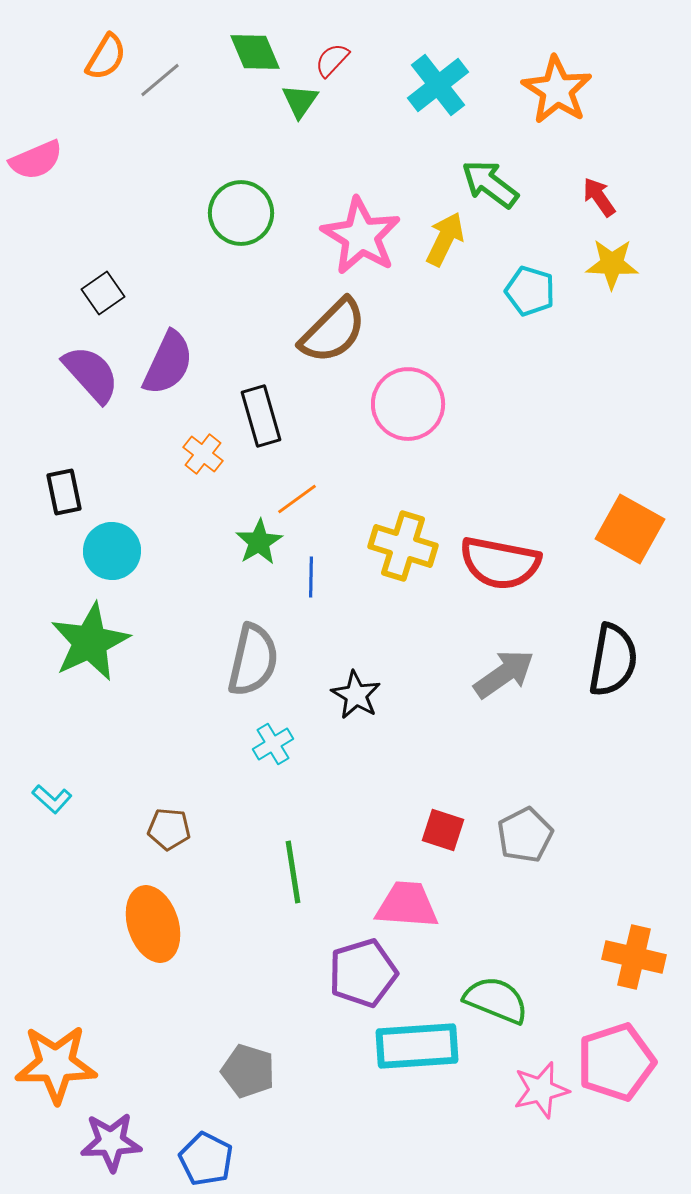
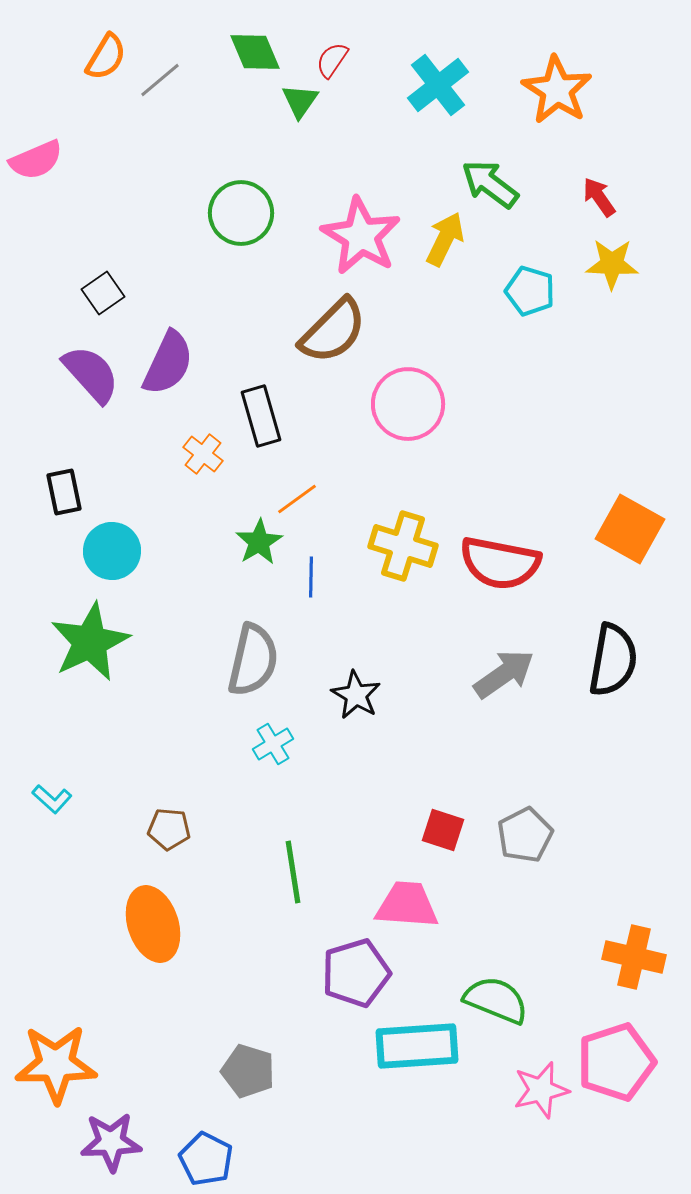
red semicircle at (332, 60): rotated 9 degrees counterclockwise
purple pentagon at (363, 973): moved 7 px left
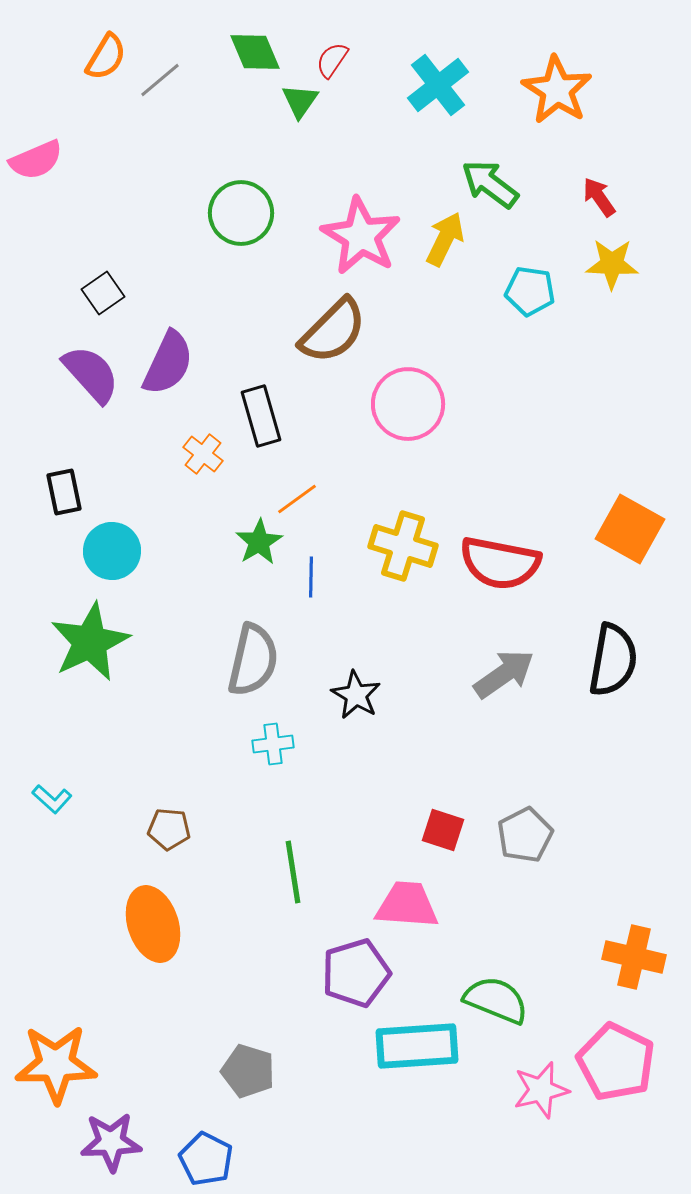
cyan pentagon at (530, 291): rotated 9 degrees counterclockwise
cyan cross at (273, 744): rotated 24 degrees clockwise
pink pentagon at (616, 1062): rotated 28 degrees counterclockwise
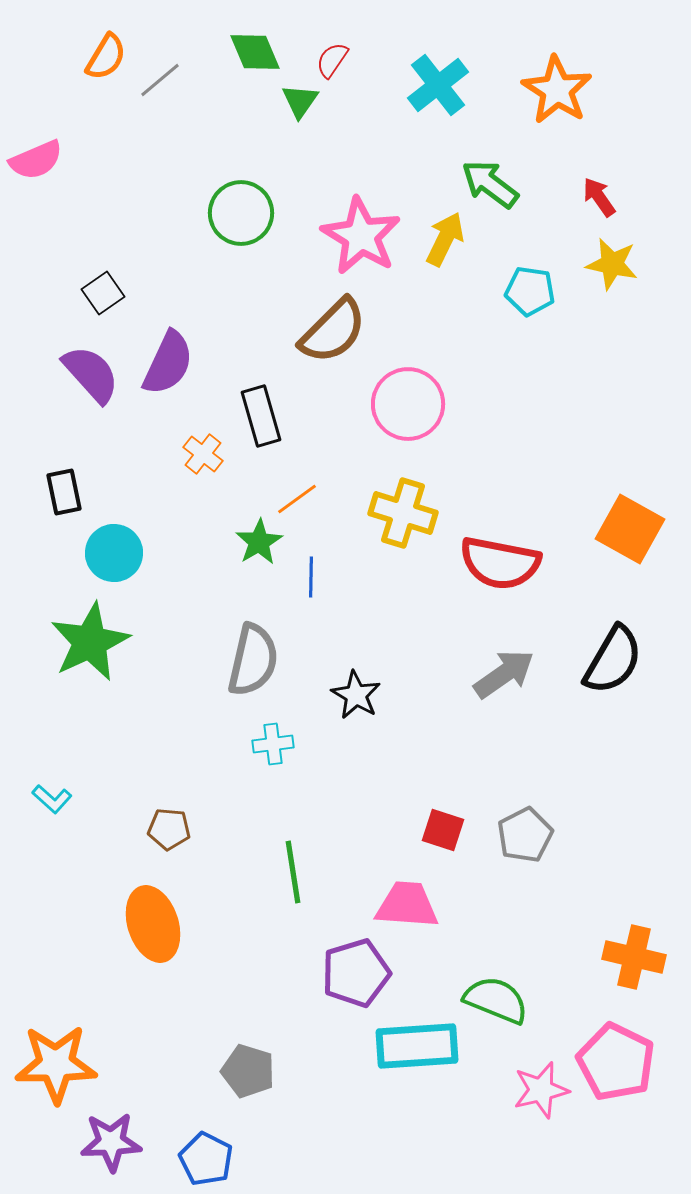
yellow star at (612, 264): rotated 10 degrees clockwise
yellow cross at (403, 546): moved 33 px up
cyan circle at (112, 551): moved 2 px right, 2 px down
black semicircle at (613, 660): rotated 20 degrees clockwise
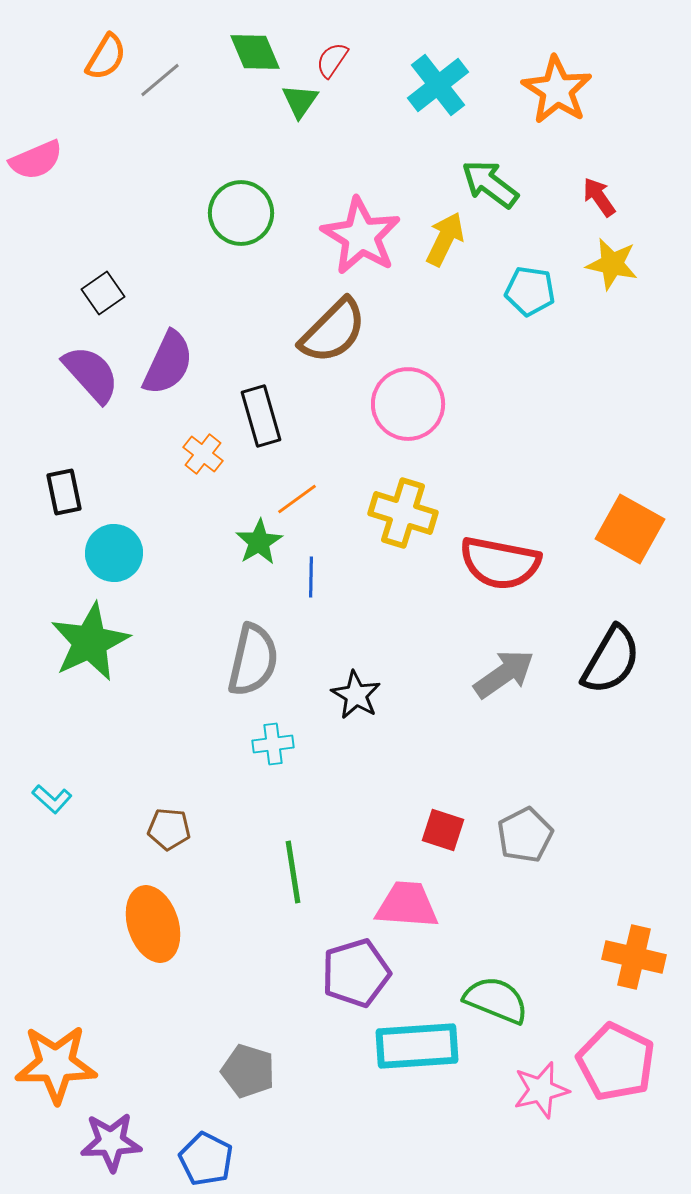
black semicircle at (613, 660): moved 2 px left
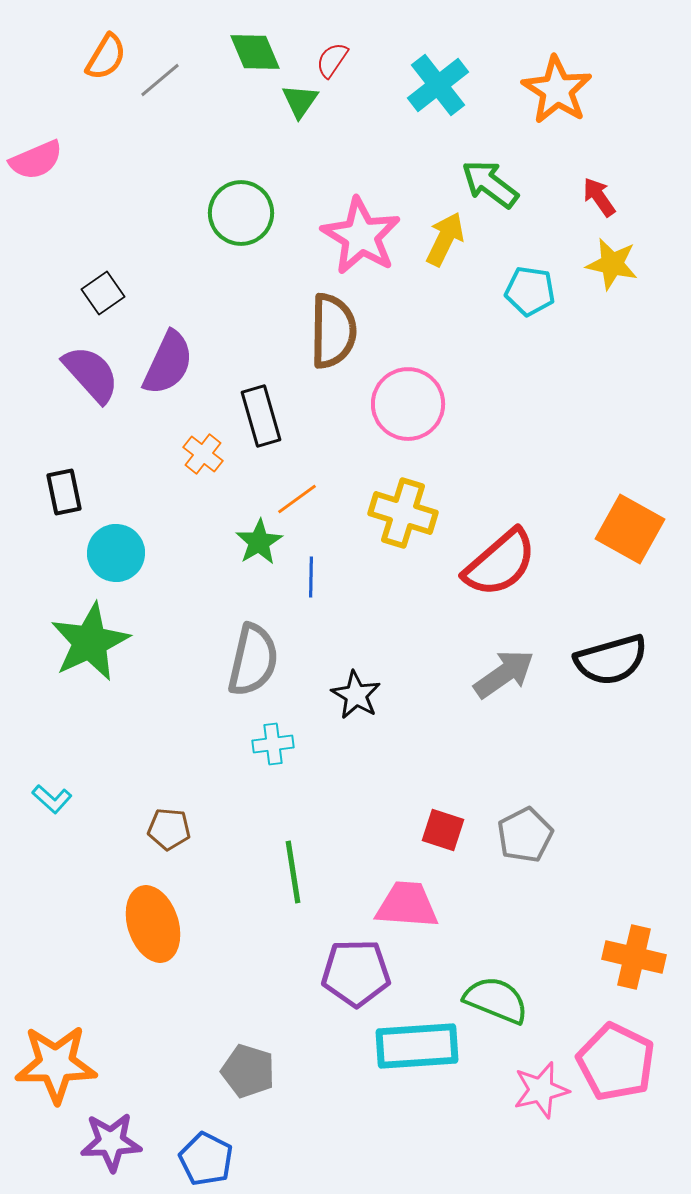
brown semicircle at (333, 331): rotated 44 degrees counterclockwise
cyan circle at (114, 553): moved 2 px right
red semicircle at (500, 563): rotated 52 degrees counterclockwise
black semicircle at (611, 660): rotated 44 degrees clockwise
purple pentagon at (356, 973): rotated 16 degrees clockwise
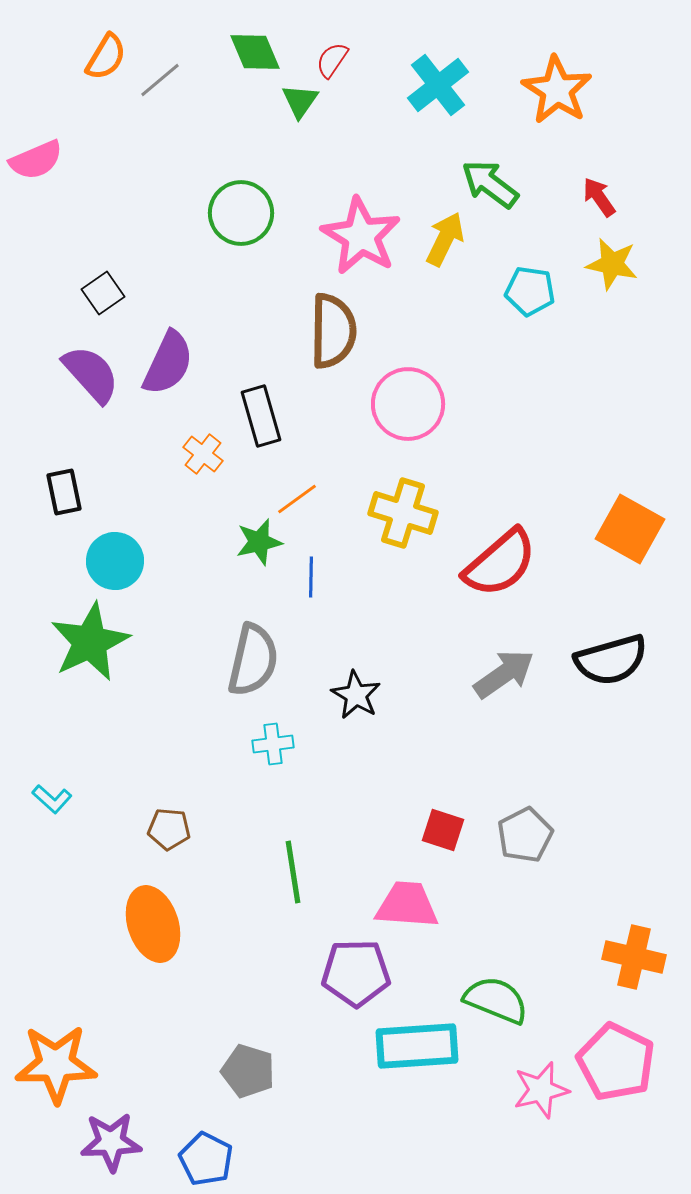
green star at (259, 542): rotated 18 degrees clockwise
cyan circle at (116, 553): moved 1 px left, 8 px down
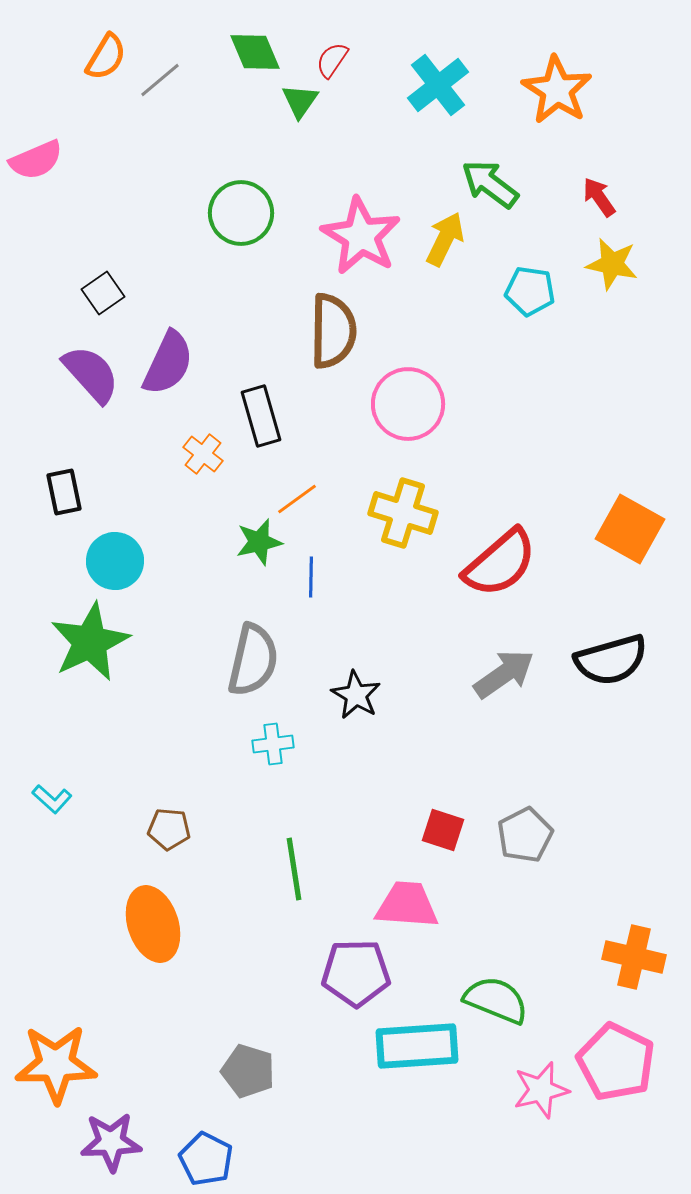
green line at (293, 872): moved 1 px right, 3 px up
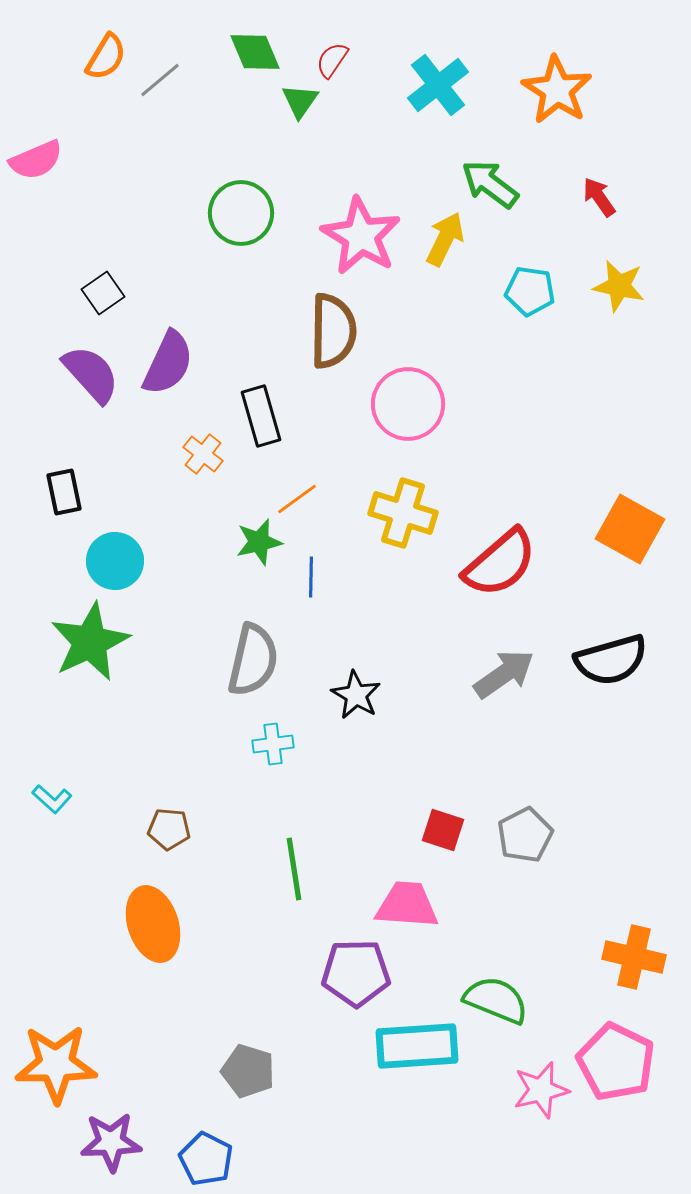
yellow star at (612, 264): moved 7 px right, 22 px down
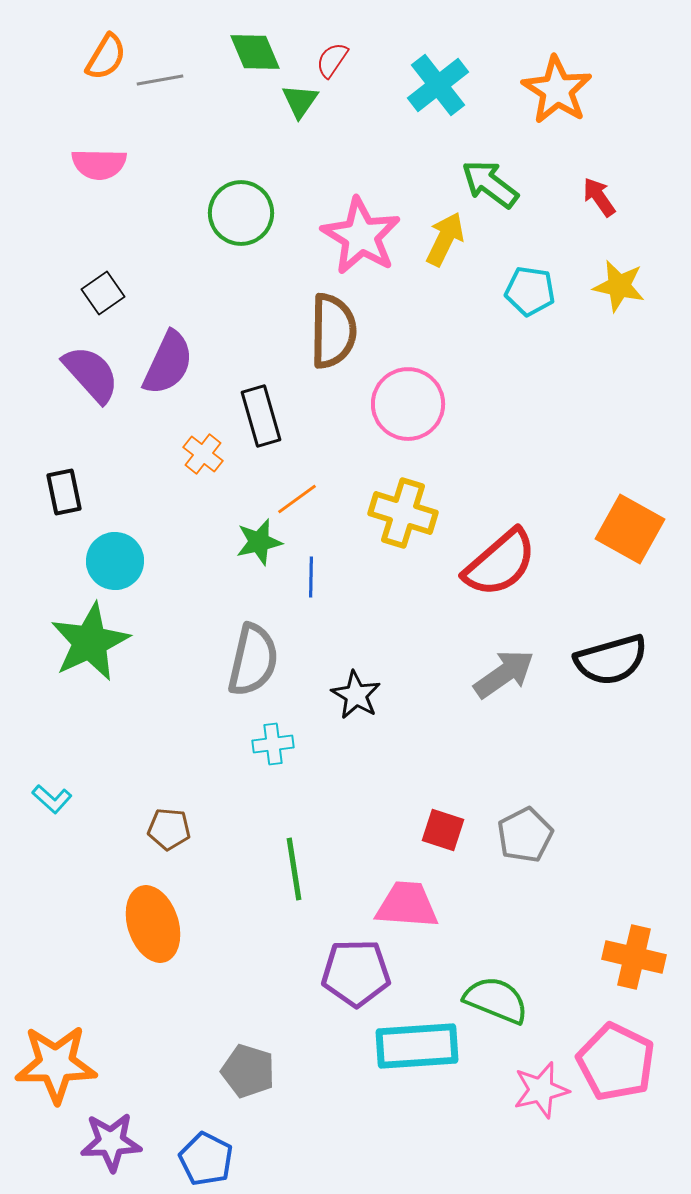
gray line at (160, 80): rotated 30 degrees clockwise
pink semicircle at (36, 160): moved 63 px right, 4 px down; rotated 24 degrees clockwise
